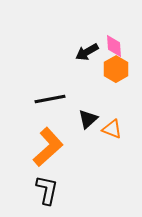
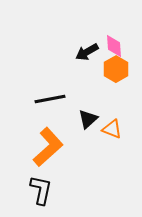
black L-shape: moved 6 px left
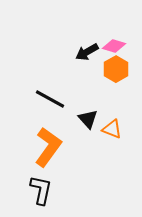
pink diamond: rotated 70 degrees counterclockwise
black line: rotated 40 degrees clockwise
black triangle: rotated 30 degrees counterclockwise
orange L-shape: rotated 12 degrees counterclockwise
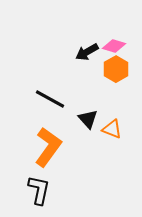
black L-shape: moved 2 px left
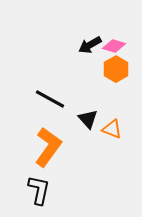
black arrow: moved 3 px right, 7 px up
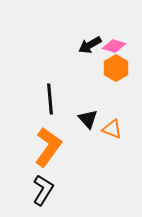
orange hexagon: moved 1 px up
black line: rotated 56 degrees clockwise
black L-shape: moved 4 px right; rotated 20 degrees clockwise
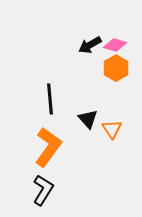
pink diamond: moved 1 px right, 1 px up
orange triangle: rotated 35 degrees clockwise
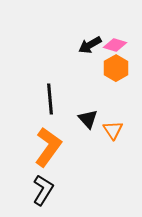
orange triangle: moved 1 px right, 1 px down
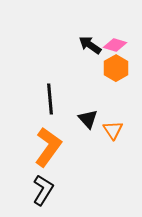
black arrow: rotated 65 degrees clockwise
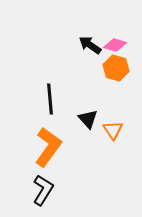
orange hexagon: rotated 15 degrees counterclockwise
